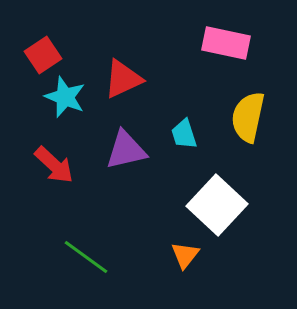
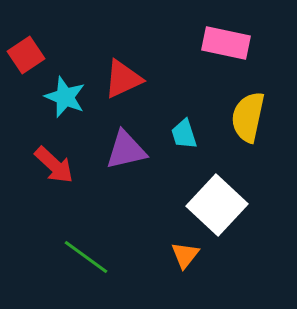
red square: moved 17 px left
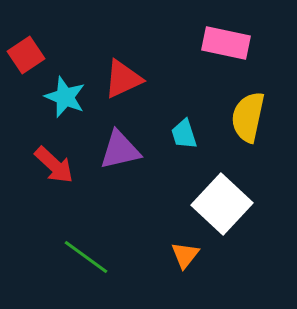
purple triangle: moved 6 px left
white square: moved 5 px right, 1 px up
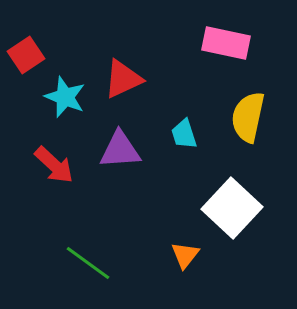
purple triangle: rotated 9 degrees clockwise
white square: moved 10 px right, 4 px down
green line: moved 2 px right, 6 px down
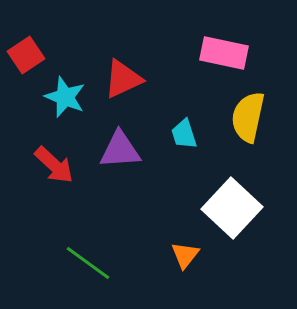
pink rectangle: moved 2 px left, 10 px down
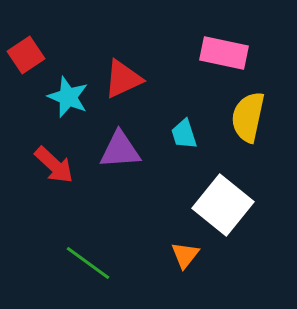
cyan star: moved 3 px right
white square: moved 9 px left, 3 px up; rotated 4 degrees counterclockwise
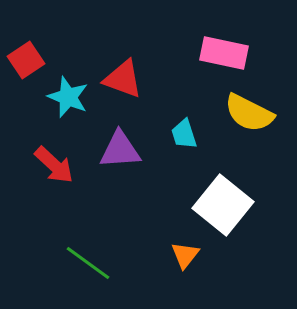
red square: moved 5 px down
red triangle: rotated 45 degrees clockwise
yellow semicircle: moved 1 px right, 4 px up; rotated 75 degrees counterclockwise
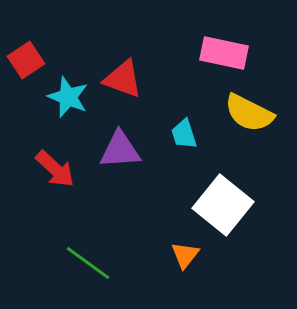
red arrow: moved 1 px right, 4 px down
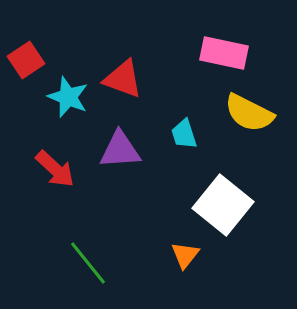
green line: rotated 15 degrees clockwise
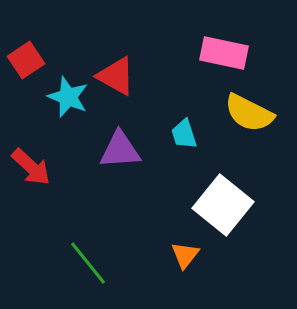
red triangle: moved 7 px left, 3 px up; rotated 9 degrees clockwise
red arrow: moved 24 px left, 2 px up
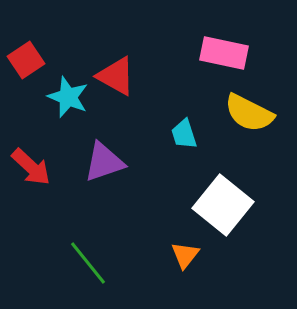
purple triangle: moved 16 px left, 12 px down; rotated 15 degrees counterclockwise
